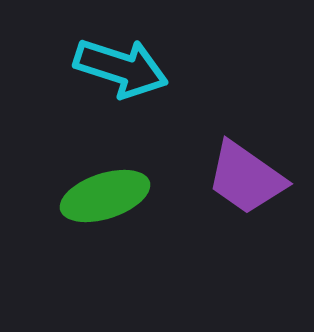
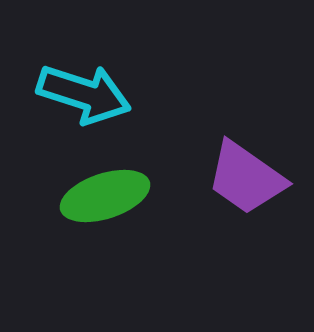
cyan arrow: moved 37 px left, 26 px down
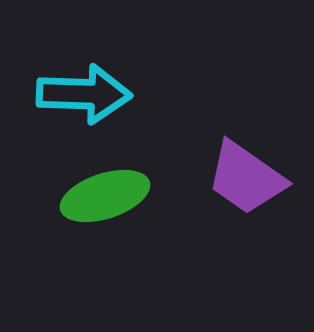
cyan arrow: rotated 16 degrees counterclockwise
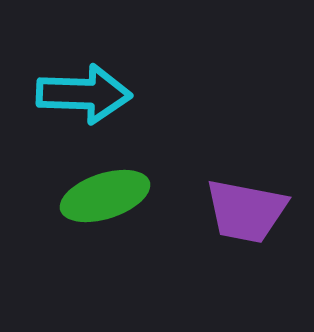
purple trapezoid: moved 33 px down; rotated 24 degrees counterclockwise
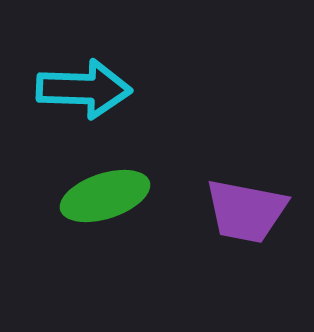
cyan arrow: moved 5 px up
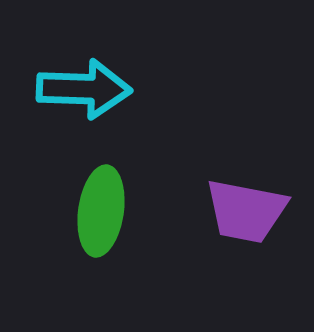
green ellipse: moved 4 px left, 15 px down; rotated 64 degrees counterclockwise
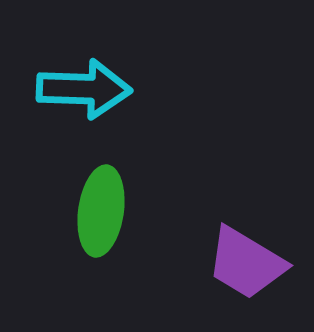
purple trapezoid: moved 52 px down; rotated 20 degrees clockwise
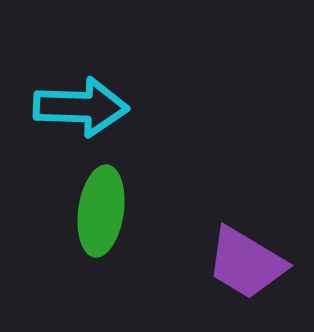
cyan arrow: moved 3 px left, 18 px down
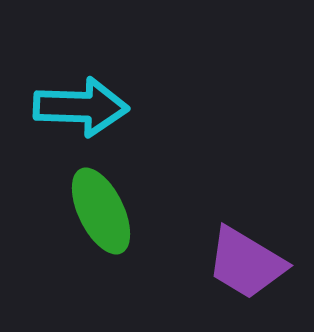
green ellipse: rotated 34 degrees counterclockwise
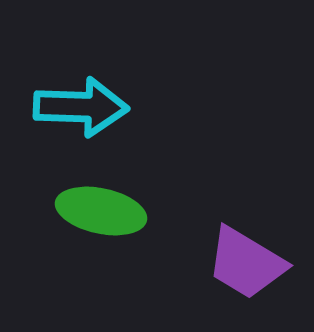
green ellipse: rotated 52 degrees counterclockwise
